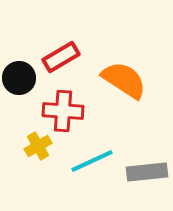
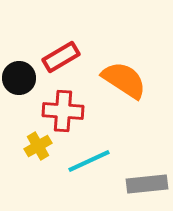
cyan line: moved 3 px left
gray rectangle: moved 12 px down
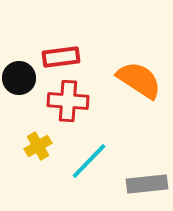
red rectangle: rotated 24 degrees clockwise
orange semicircle: moved 15 px right
red cross: moved 5 px right, 10 px up
cyan line: rotated 21 degrees counterclockwise
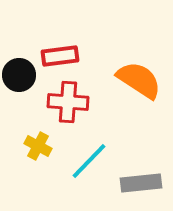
red rectangle: moved 1 px left, 1 px up
black circle: moved 3 px up
red cross: moved 1 px down
yellow cross: rotated 32 degrees counterclockwise
gray rectangle: moved 6 px left, 1 px up
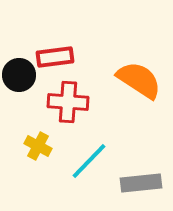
red rectangle: moved 5 px left, 1 px down
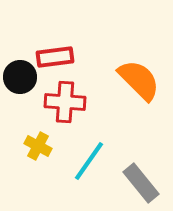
black circle: moved 1 px right, 2 px down
orange semicircle: rotated 12 degrees clockwise
red cross: moved 3 px left
cyan line: rotated 9 degrees counterclockwise
gray rectangle: rotated 57 degrees clockwise
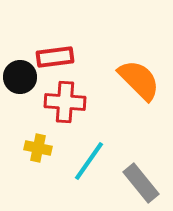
yellow cross: moved 2 px down; rotated 16 degrees counterclockwise
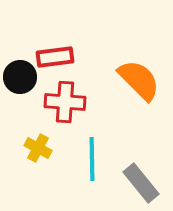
yellow cross: rotated 16 degrees clockwise
cyan line: moved 3 px right, 2 px up; rotated 36 degrees counterclockwise
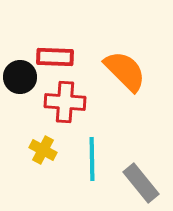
red rectangle: rotated 9 degrees clockwise
orange semicircle: moved 14 px left, 9 px up
yellow cross: moved 5 px right, 2 px down
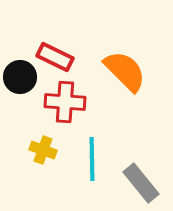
red rectangle: rotated 24 degrees clockwise
yellow cross: rotated 8 degrees counterclockwise
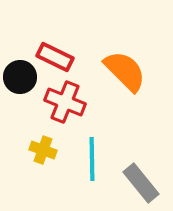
red cross: rotated 18 degrees clockwise
